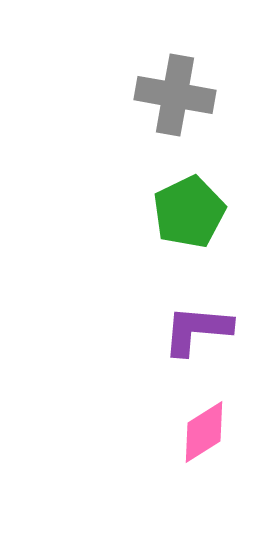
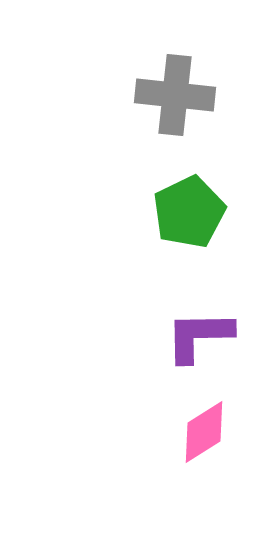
gray cross: rotated 4 degrees counterclockwise
purple L-shape: moved 2 px right, 6 px down; rotated 6 degrees counterclockwise
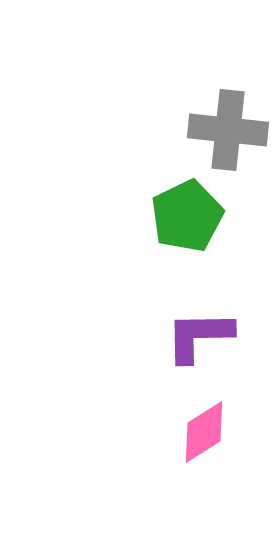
gray cross: moved 53 px right, 35 px down
green pentagon: moved 2 px left, 4 px down
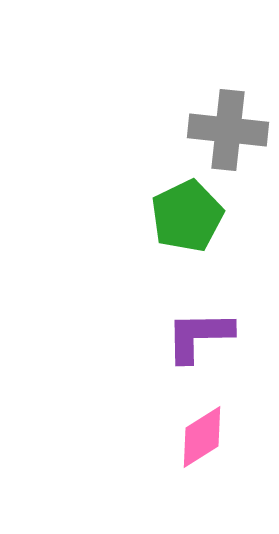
pink diamond: moved 2 px left, 5 px down
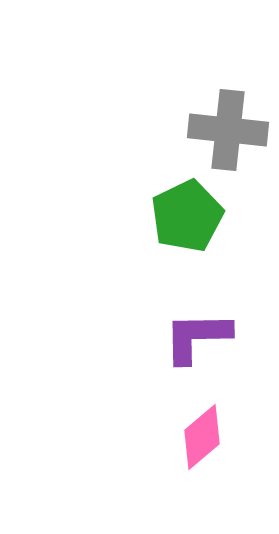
purple L-shape: moved 2 px left, 1 px down
pink diamond: rotated 8 degrees counterclockwise
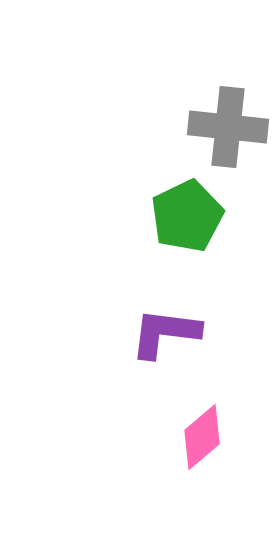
gray cross: moved 3 px up
purple L-shape: moved 32 px left, 4 px up; rotated 8 degrees clockwise
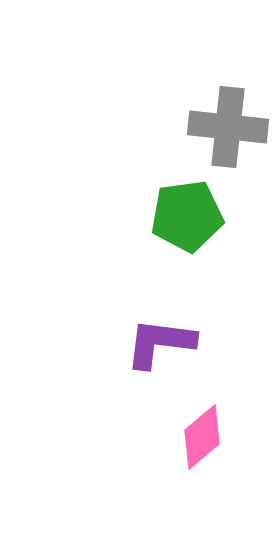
green pentagon: rotated 18 degrees clockwise
purple L-shape: moved 5 px left, 10 px down
